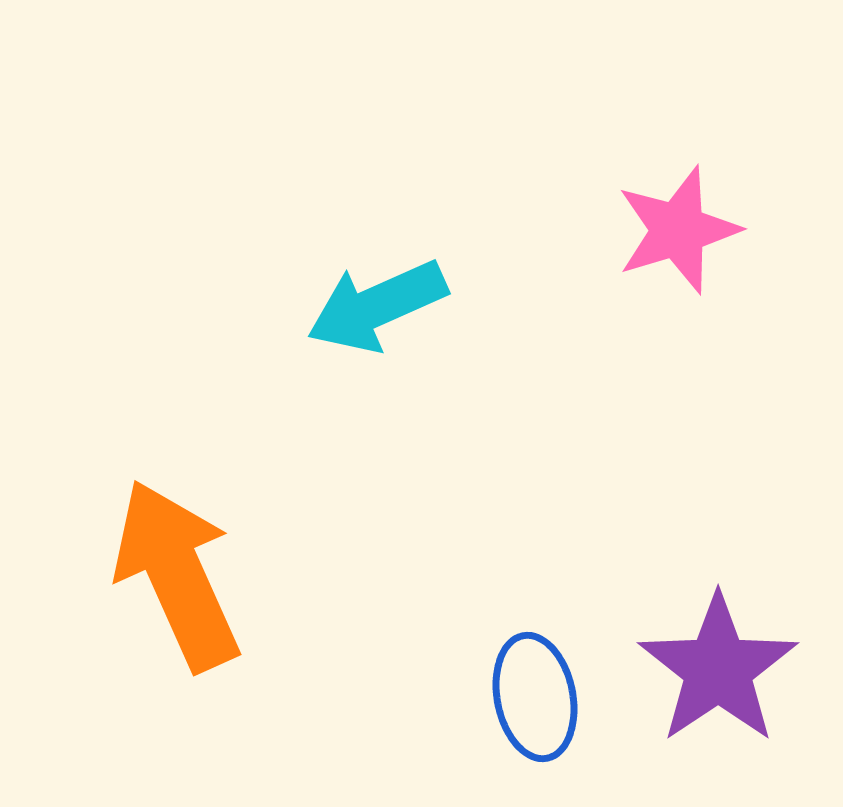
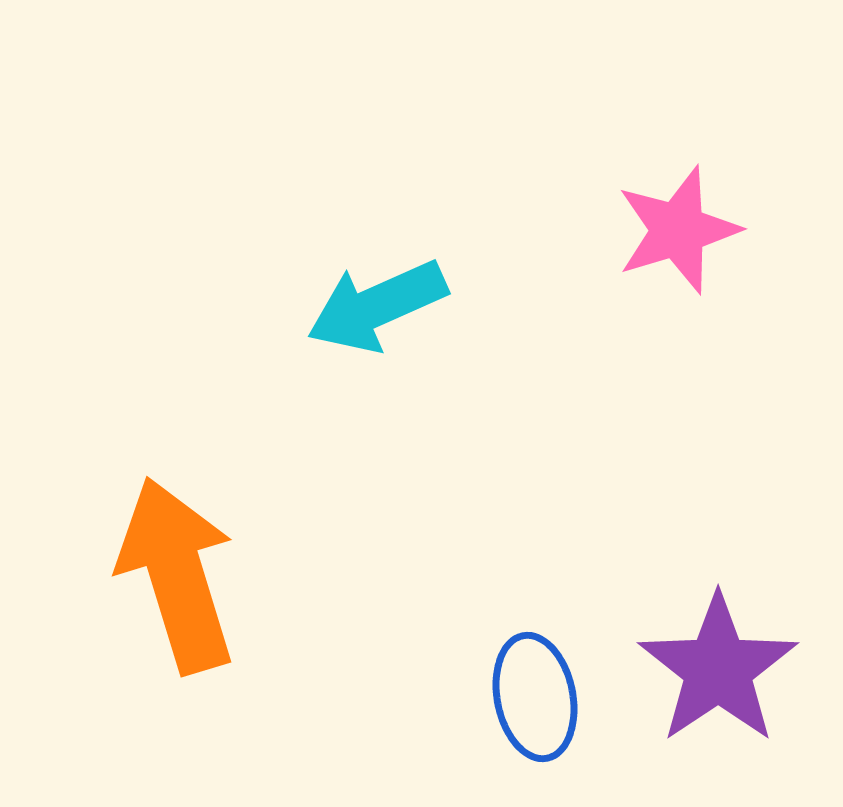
orange arrow: rotated 7 degrees clockwise
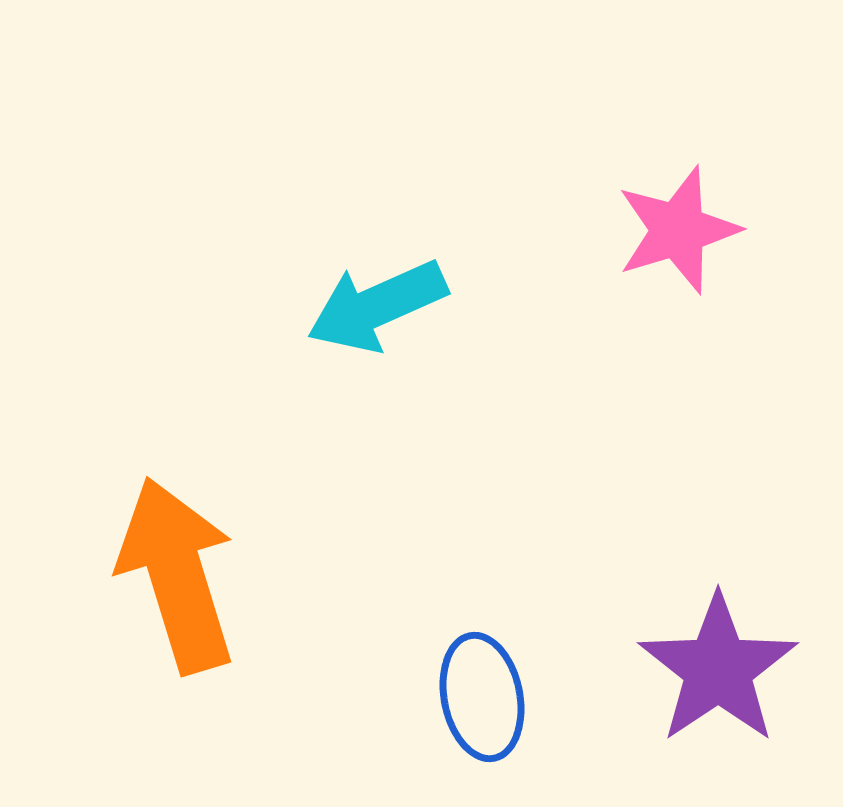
blue ellipse: moved 53 px left
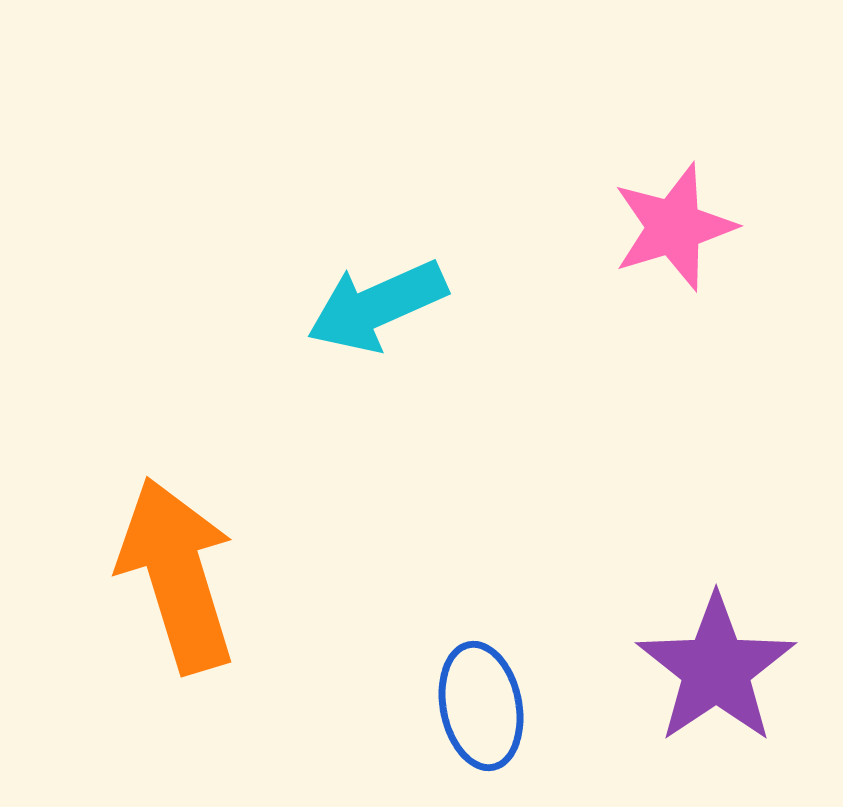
pink star: moved 4 px left, 3 px up
purple star: moved 2 px left
blue ellipse: moved 1 px left, 9 px down
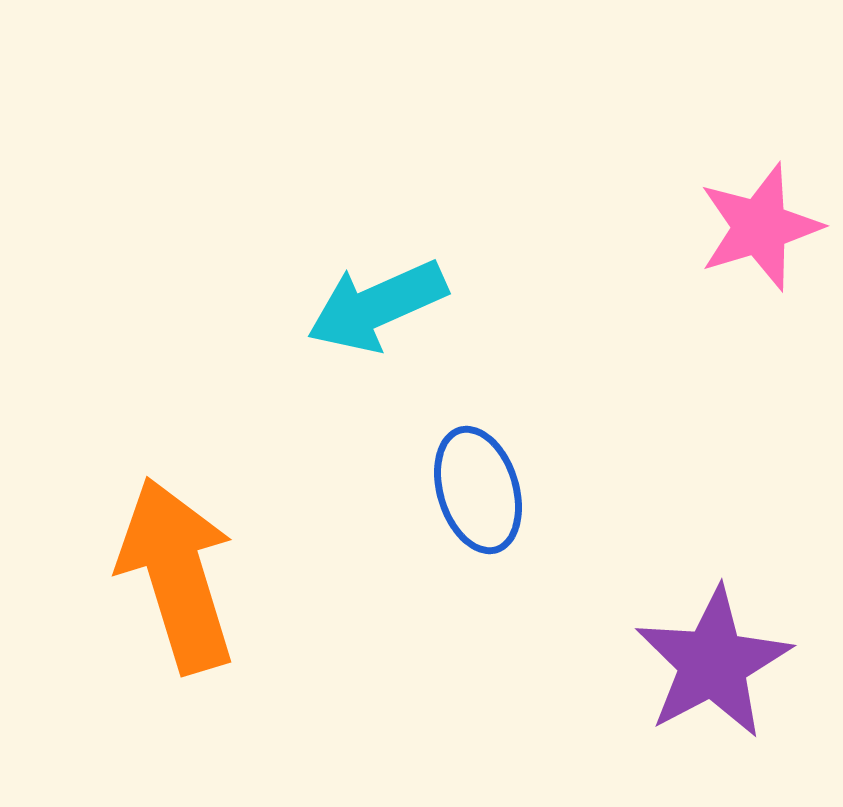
pink star: moved 86 px right
purple star: moved 3 px left, 6 px up; rotated 6 degrees clockwise
blue ellipse: moved 3 px left, 216 px up; rotated 6 degrees counterclockwise
